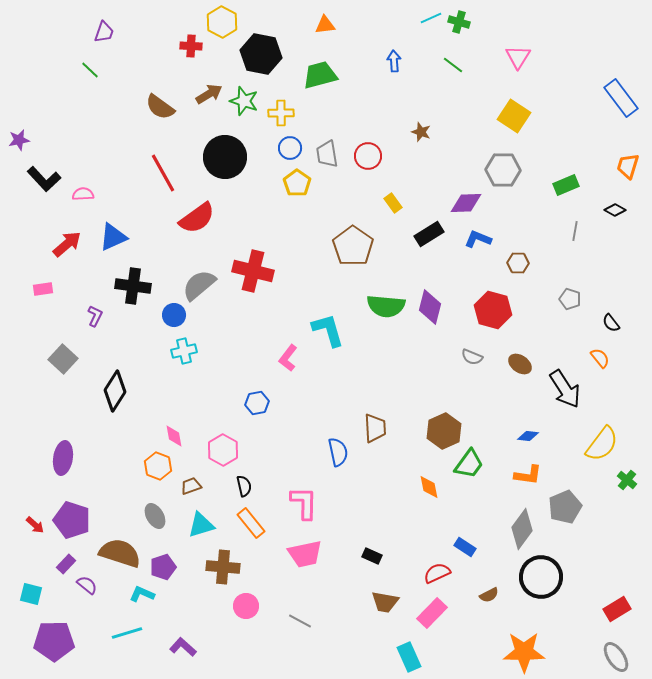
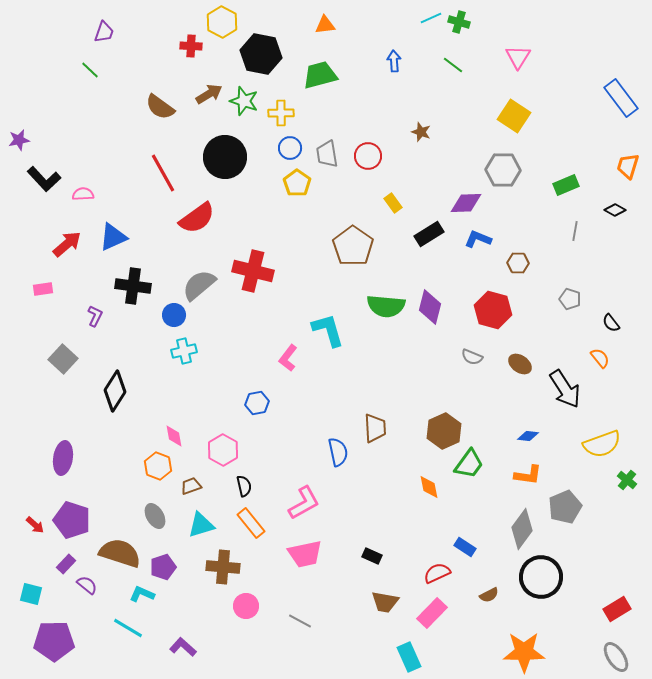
yellow semicircle at (602, 444): rotated 33 degrees clockwise
pink L-shape at (304, 503): rotated 60 degrees clockwise
cyan line at (127, 633): moved 1 px right, 5 px up; rotated 48 degrees clockwise
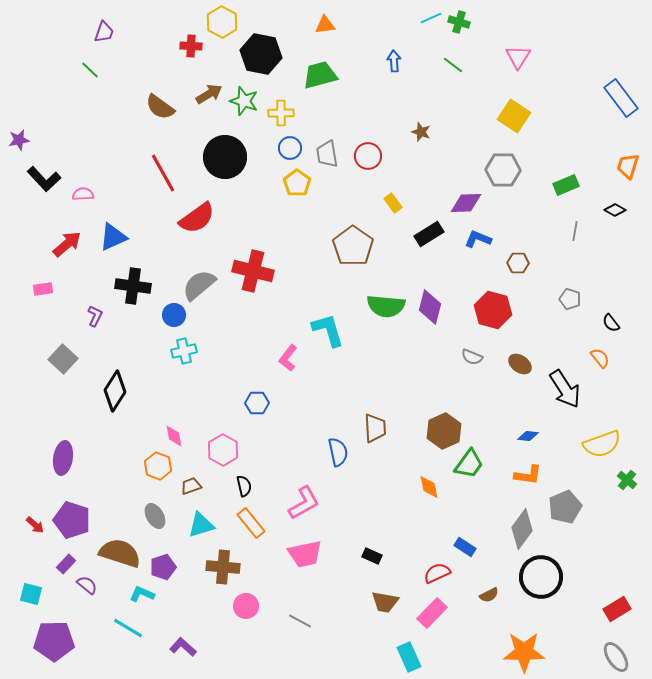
blue hexagon at (257, 403): rotated 10 degrees clockwise
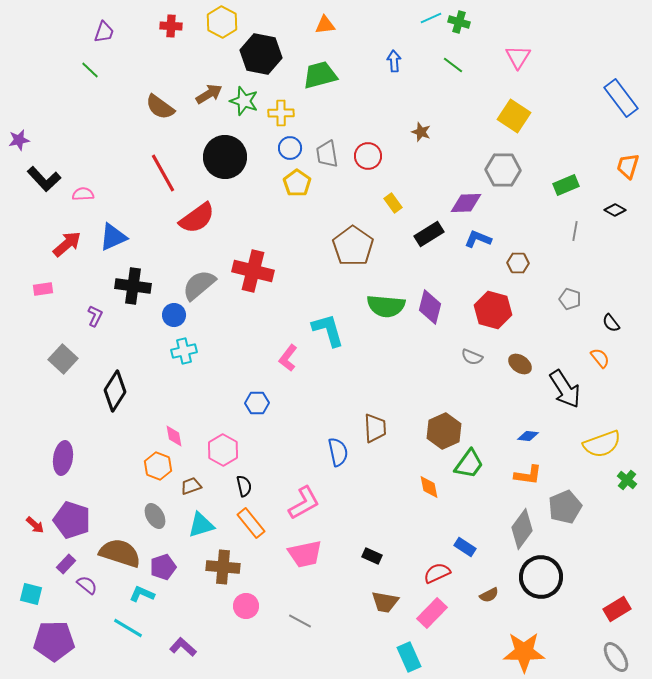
red cross at (191, 46): moved 20 px left, 20 px up
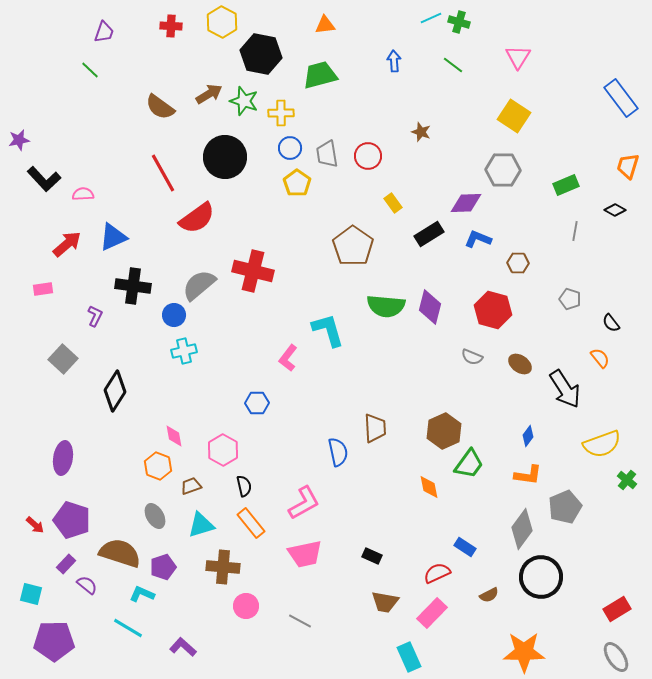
blue diamond at (528, 436): rotated 60 degrees counterclockwise
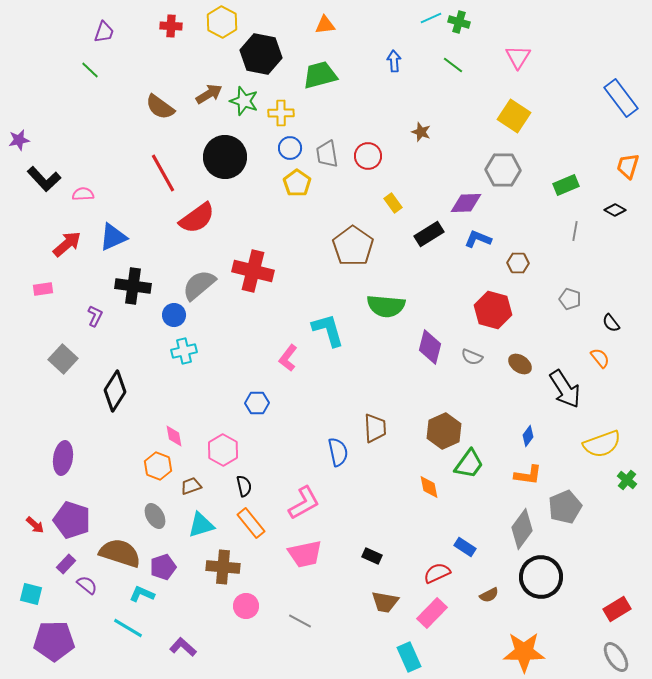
purple diamond at (430, 307): moved 40 px down
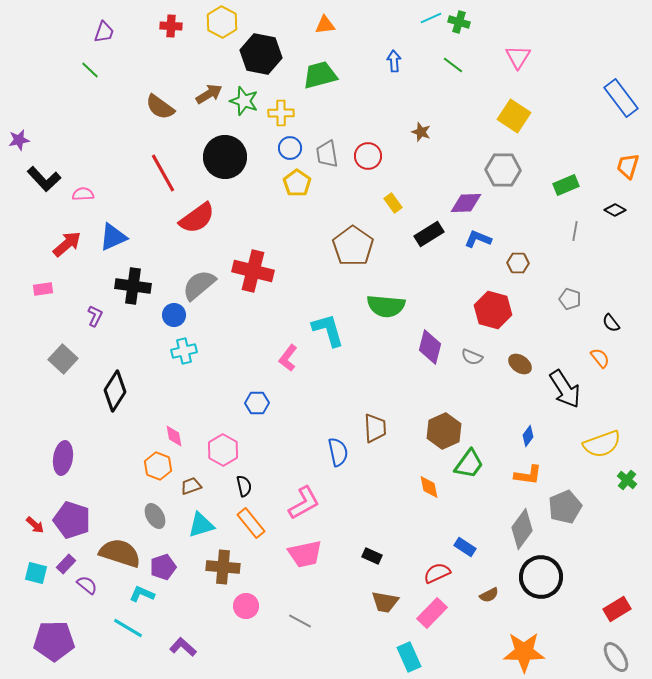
cyan square at (31, 594): moved 5 px right, 21 px up
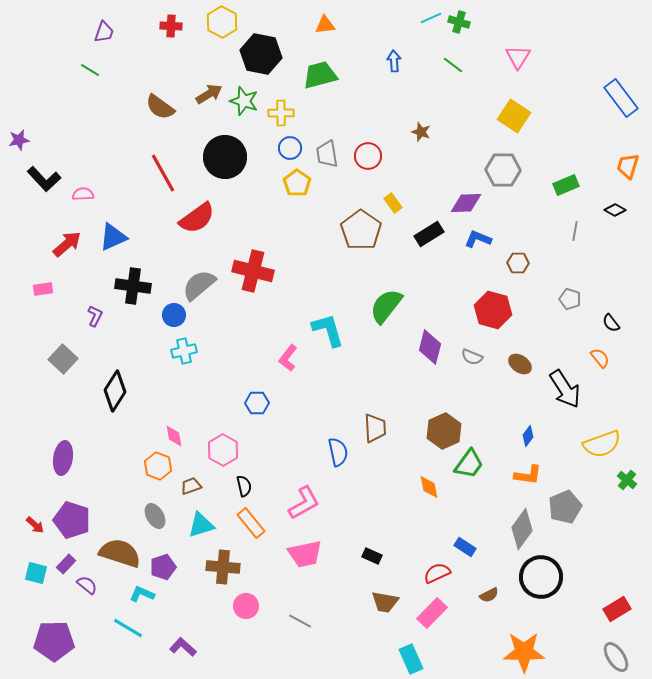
green line at (90, 70): rotated 12 degrees counterclockwise
brown pentagon at (353, 246): moved 8 px right, 16 px up
green semicircle at (386, 306): rotated 123 degrees clockwise
cyan rectangle at (409, 657): moved 2 px right, 2 px down
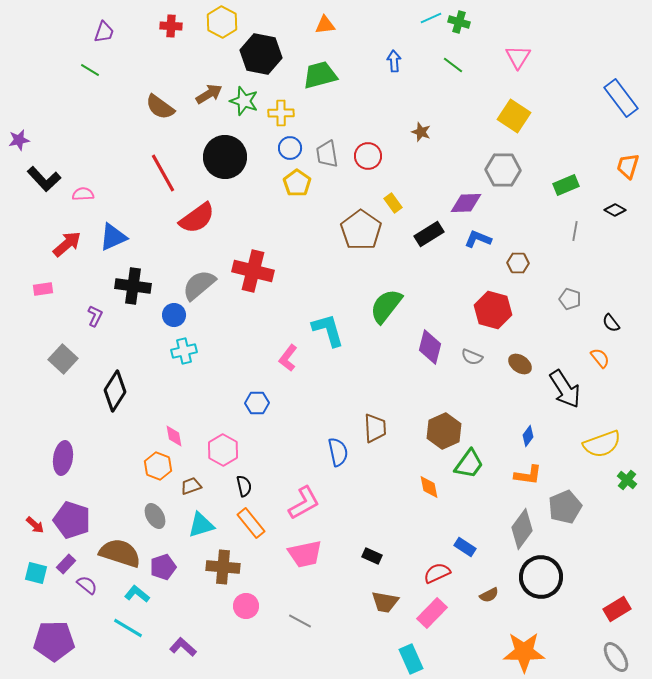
cyan L-shape at (142, 594): moved 5 px left; rotated 15 degrees clockwise
